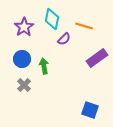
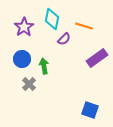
gray cross: moved 5 px right, 1 px up
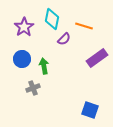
gray cross: moved 4 px right, 4 px down; rotated 24 degrees clockwise
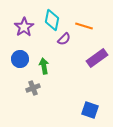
cyan diamond: moved 1 px down
blue circle: moved 2 px left
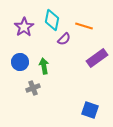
blue circle: moved 3 px down
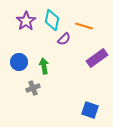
purple star: moved 2 px right, 6 px up
blue circle: moved 1 px left
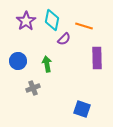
purple rectangle: rotated 55 degrees counterclockwise
blue circle: moved 1 px left, 1 px up
green arrow: moved 3 px right, 2 px up
blue square: moved 8 px left, 1 px up
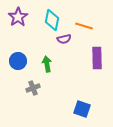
purple star: moved 8 px left, 4 px up
purple semicircle: rotated 32 degrees clockwise
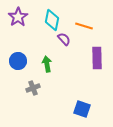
purple semicircle: rotated 120 degrees counterclockwise
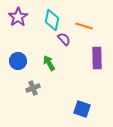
green arrow: moved 2 px right, 1 px up; rotated 21 degrees counterclockwise
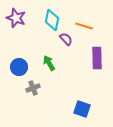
purple star: moved 2 px left, 1 px down; rotated 18 degrees counterclockwise
purple semicircle: moved 2 px right
blue circle: moved 1 px right, 6 px down
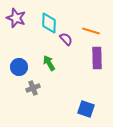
cyan diamond: moved 3 px left, 3 px down; rotated 10 degrees counterclockwise
orange line: moved 7 px right, 5 px down
blue square: moved 4 px right
